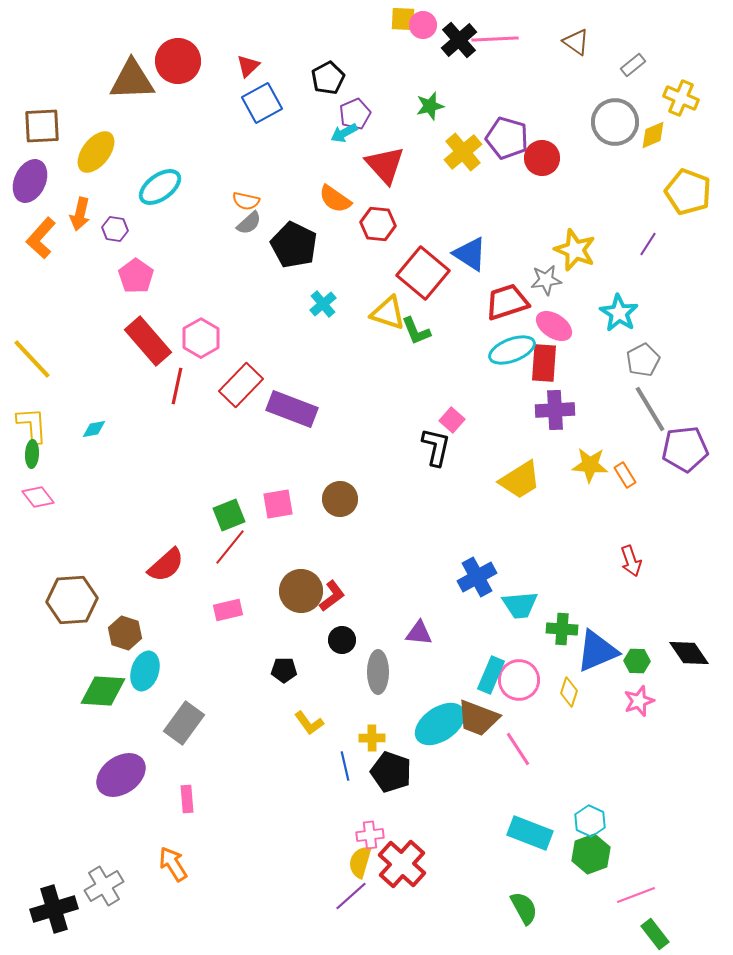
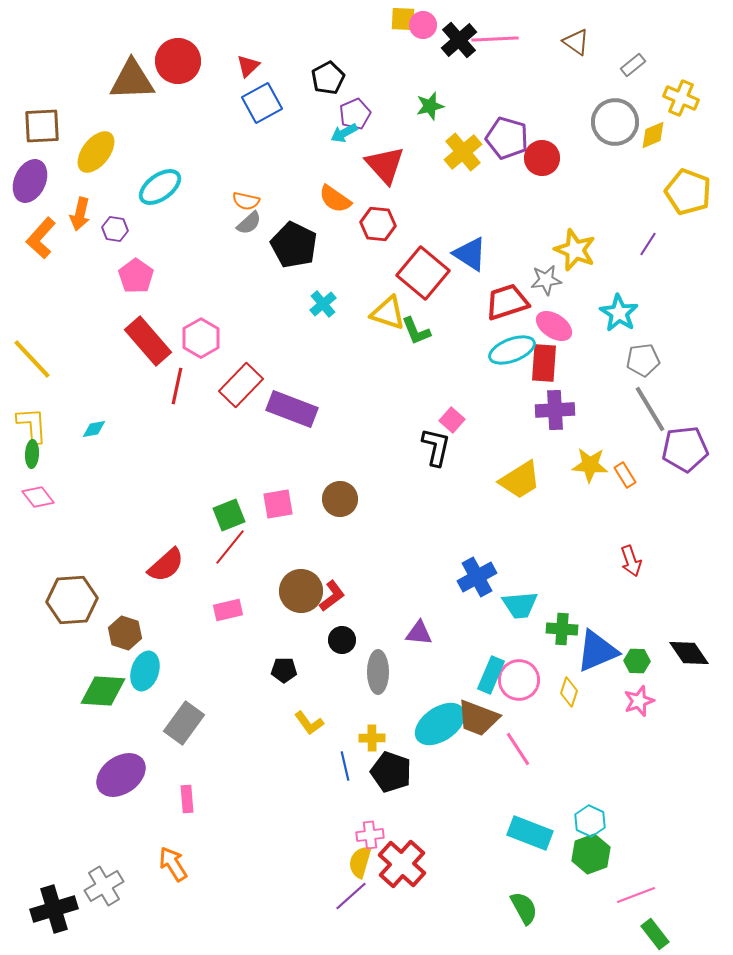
gray pentagon at (643, 360): rotated 20 degrees clockwise
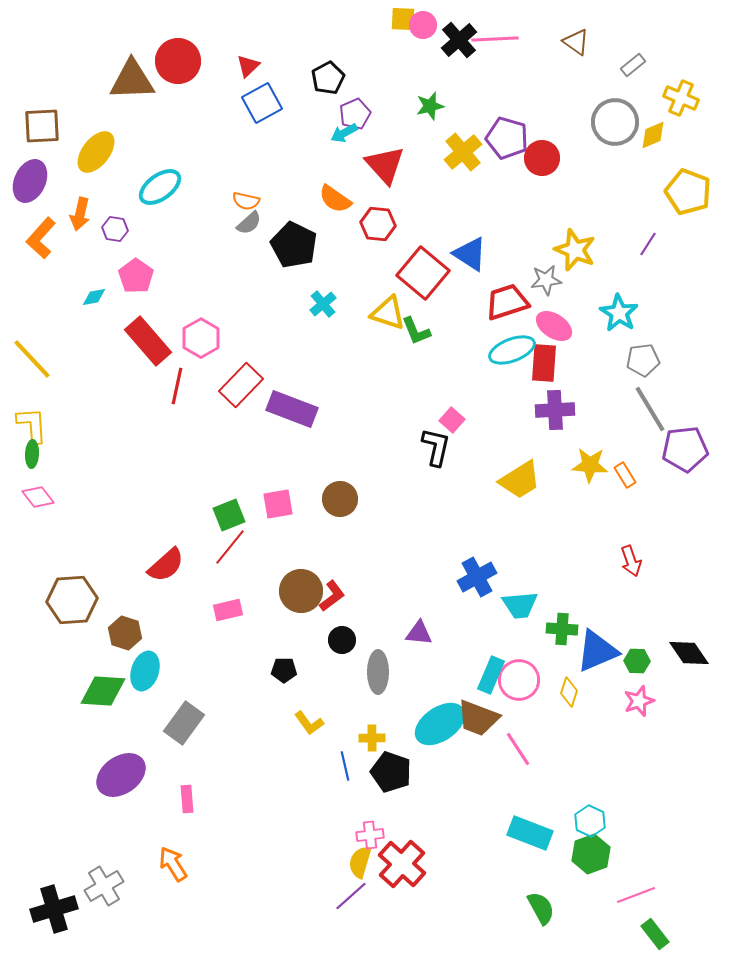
cyan diamond at (94, 429): moved 132 px up
green semicircle at (524, 908): moved 17 px right
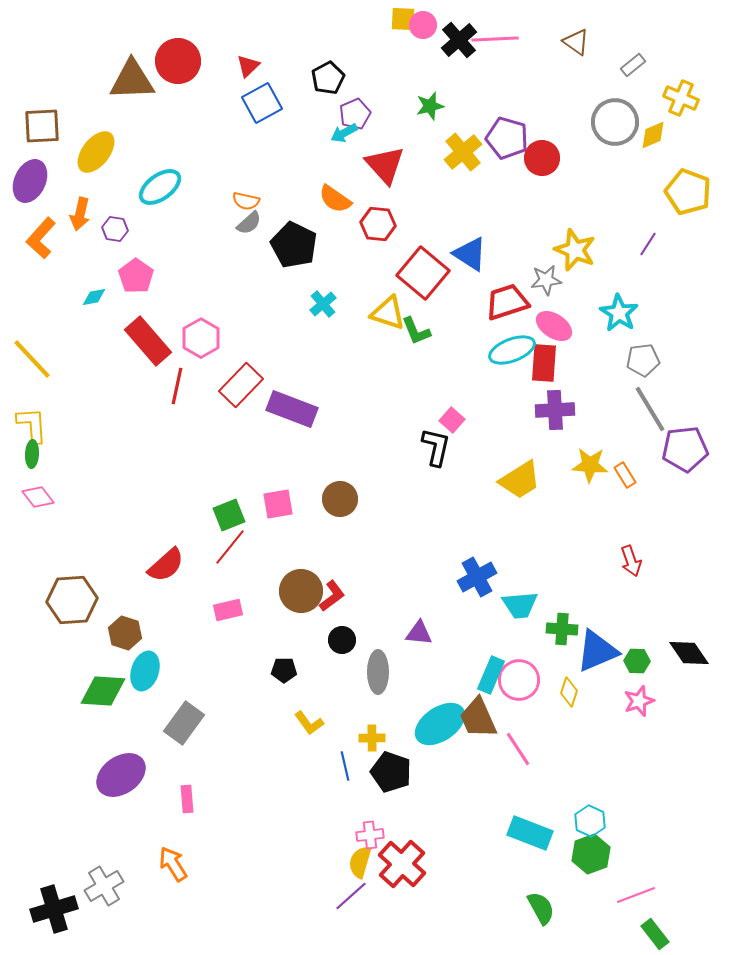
brown trapezoid at (478, 718): rotated 45 degrees clockwise
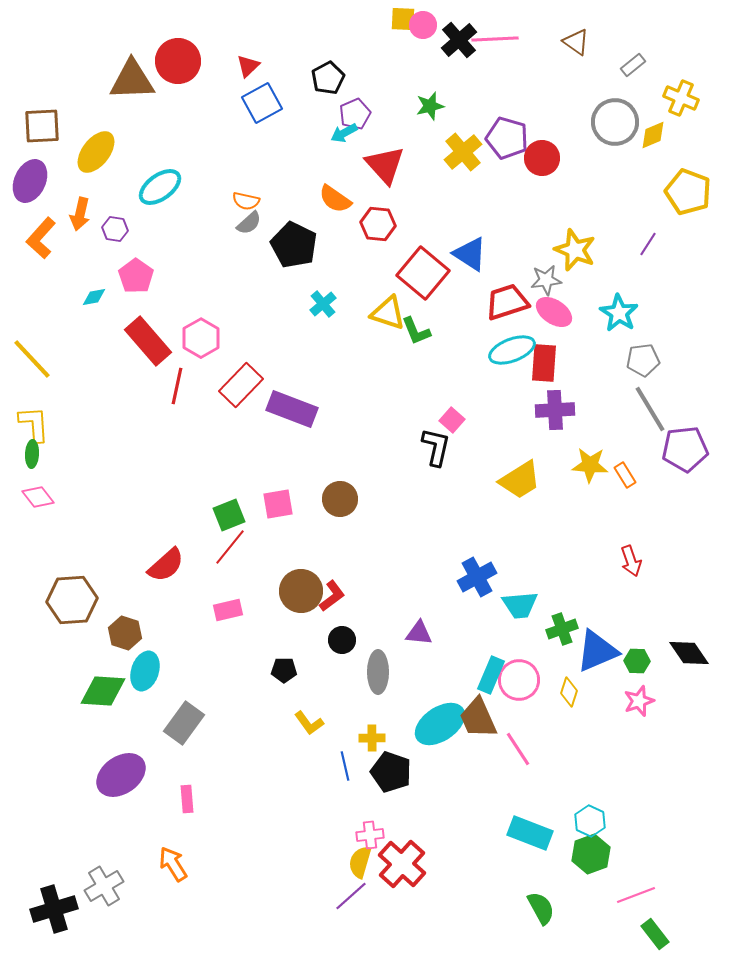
pink ellipse at (554, 326): moved 14 px up
yellow L-shape at (32, 425): moved 2 px right, 1 px up
green cross at (562, 629): rotated 24 degrees counterclockwise
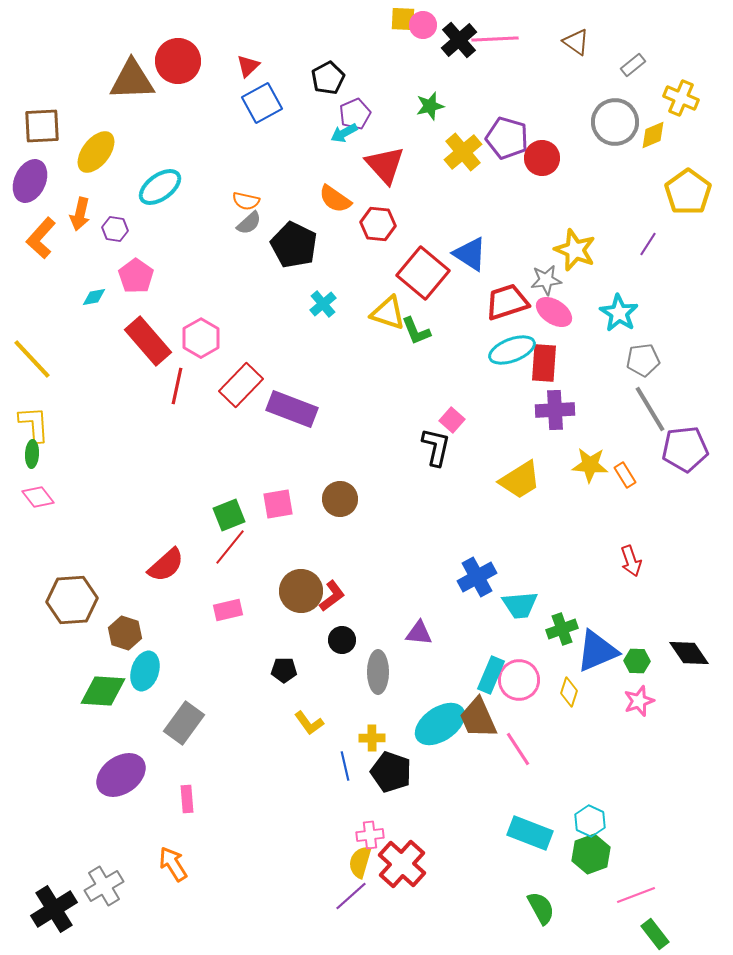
yellow pentagon at (688, 192): rotated 15 degrees clockwise
black cross at (54, 909): rotated 15 degrees counterclockwise
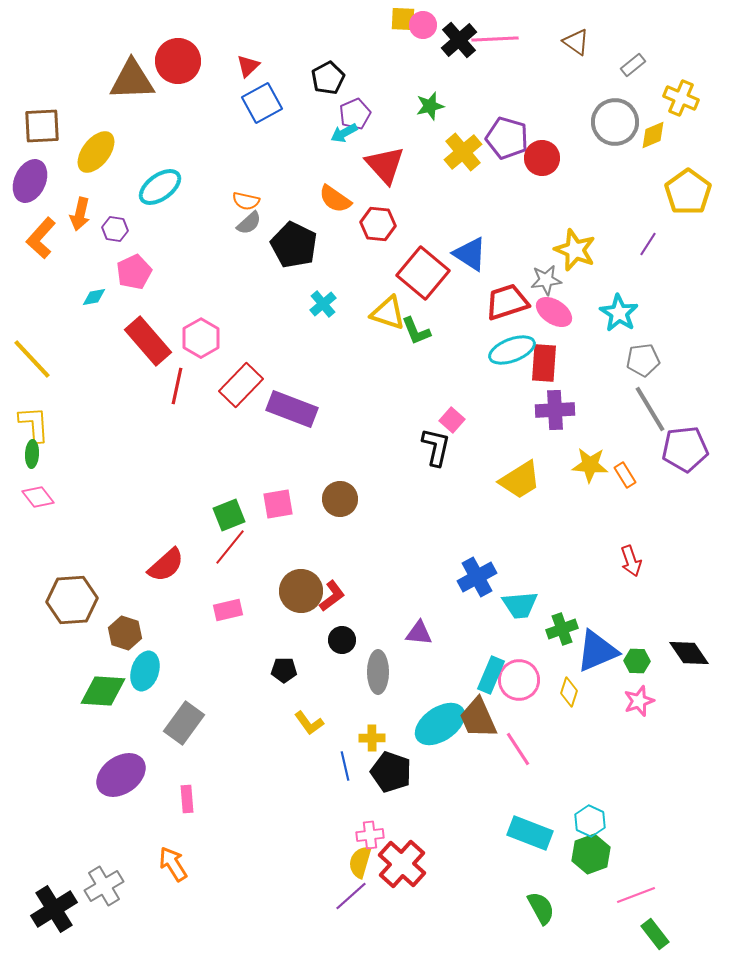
pink pentagon at (136, 276): moved 2 px left, 4 px up; rotated 12 degrees clockwise
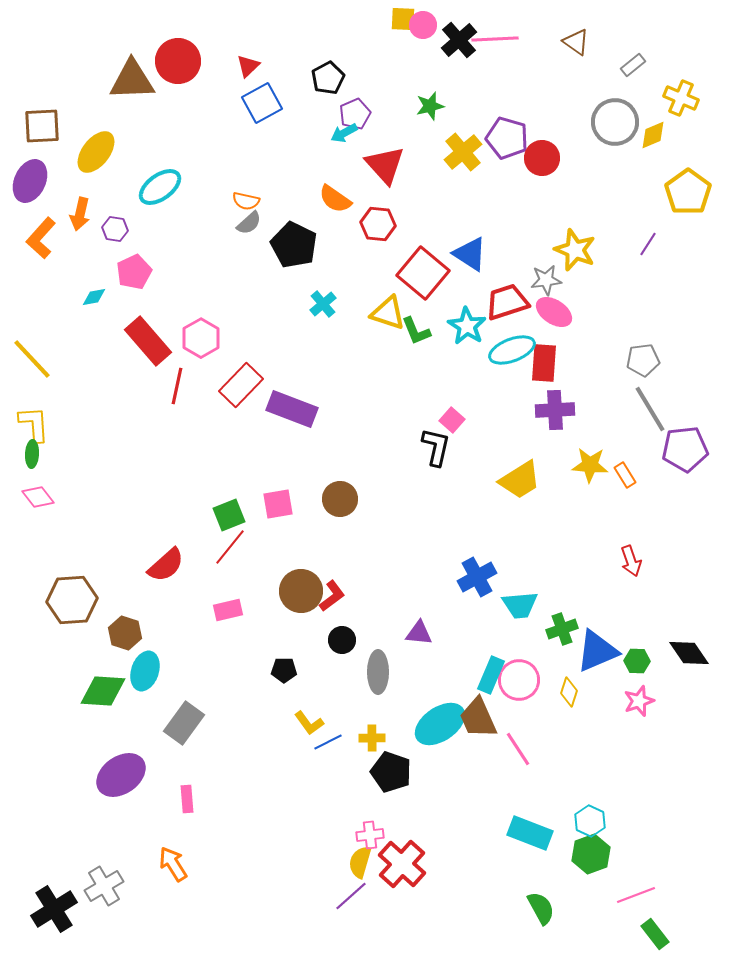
cyan star at (619, 313): moved 152 px left, 13 px down
blue line at (345, 766): moved 17 px left, 24 px up; rotated 76 degrees clockwise
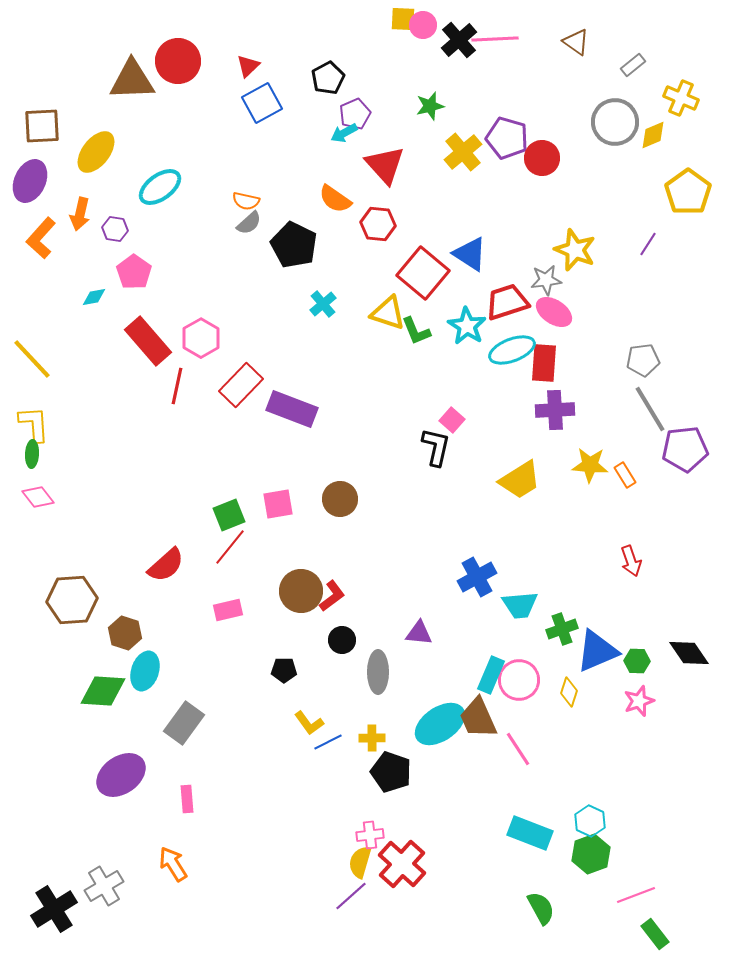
pink pentagon at (134, 272): rotated 12 degrees counterclockwise
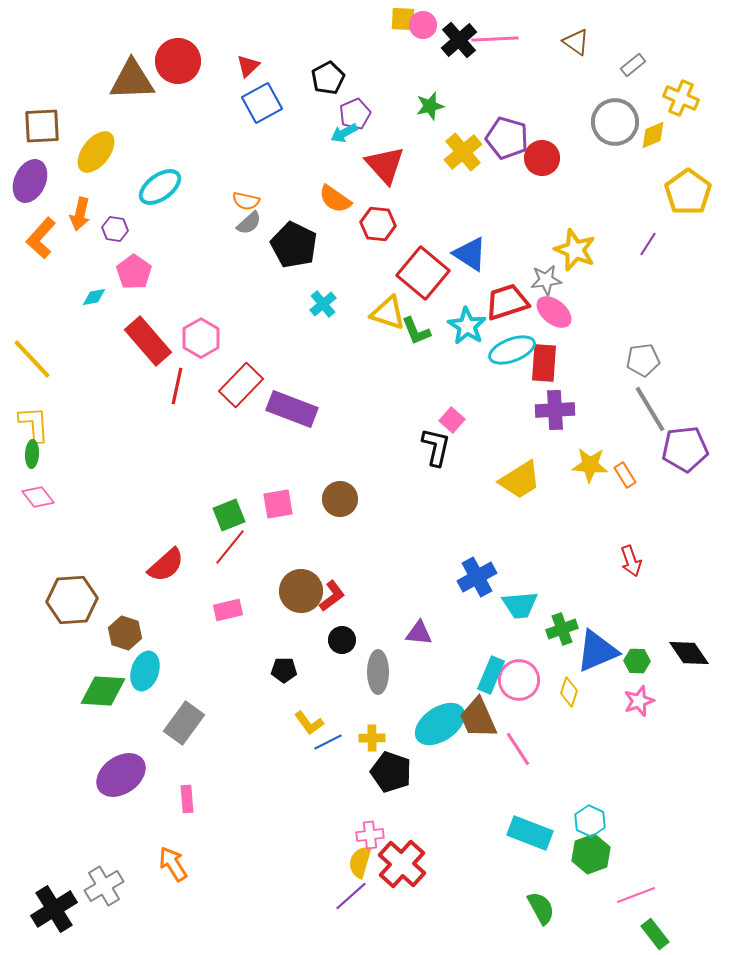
pink ellipse at (554, 312): rotated 6 degrees clockwise
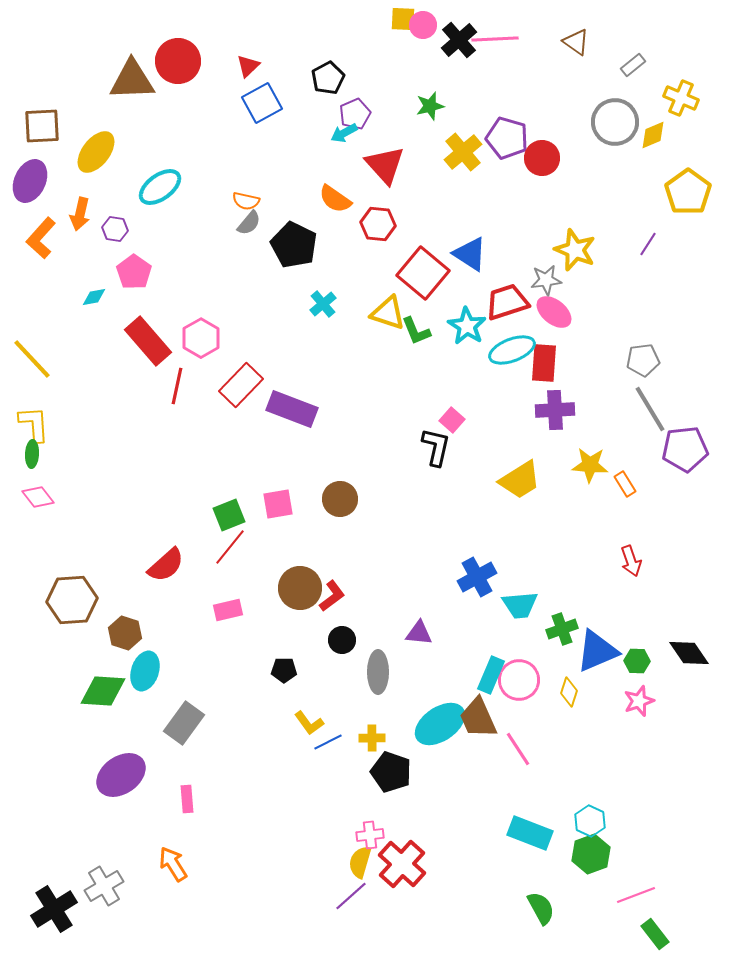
gray semicircle at (249, 223): rotated 8 degrees counterclockwise
orange rectangle at (625, 475): moved 9 px down
brown circle at (301, 591): moved 1 px left, 3 px up
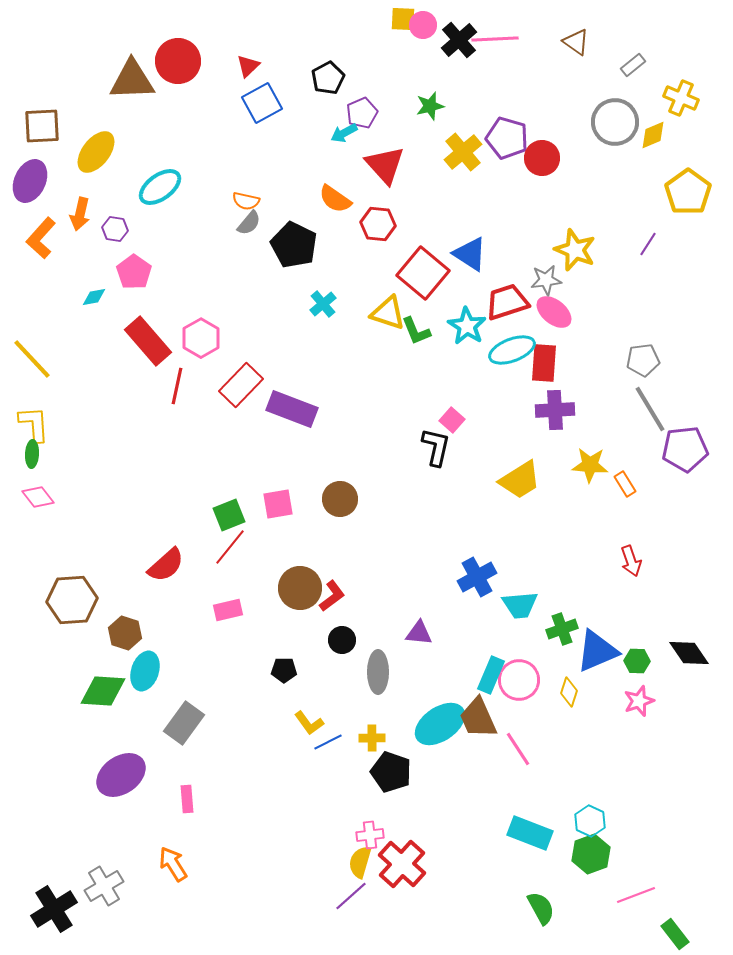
purple pentagon at (355, 114): moved 7 px right, 1 px up
green rectangle at (655, 934): moved 20 px right
